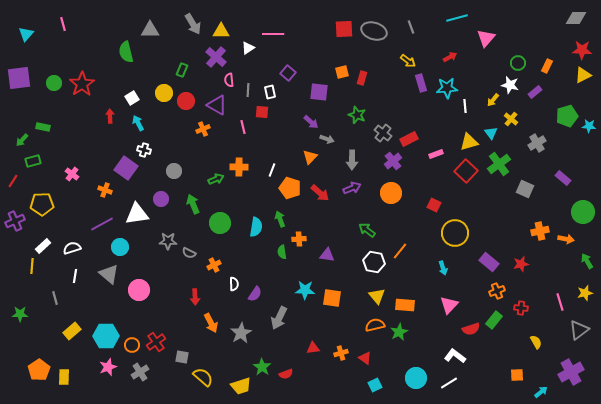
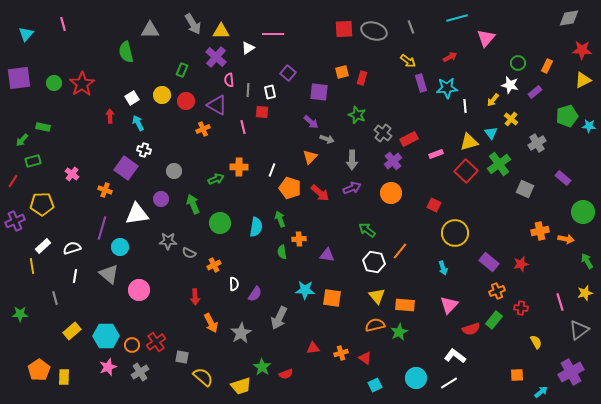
gray diamond at (576, 18): moved 7 px left; rotated 10 degrees counterclockwise
yellow triangle at (583, 75): moved 5 px down
yellow circle at (164, 93): moved 2 px left, 2 px down
purple line at (102, 224): moved 4 px down; rotated 45 degrees counterclockwise
yellow line at (32, 266): rotated 14 degrees counterclockwise
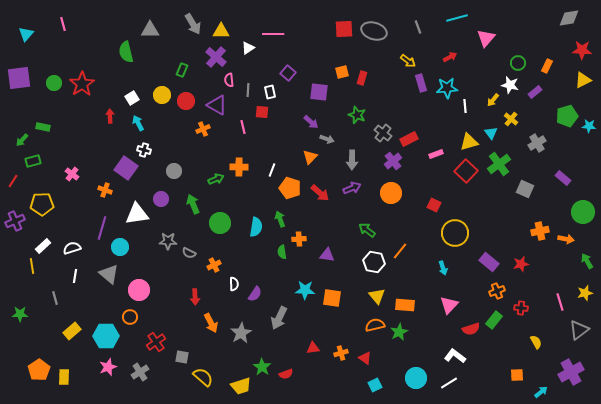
gray line at (411, 27): moved 7 px right
orange circle at (132, 345): moved 2 px left, 28 px up
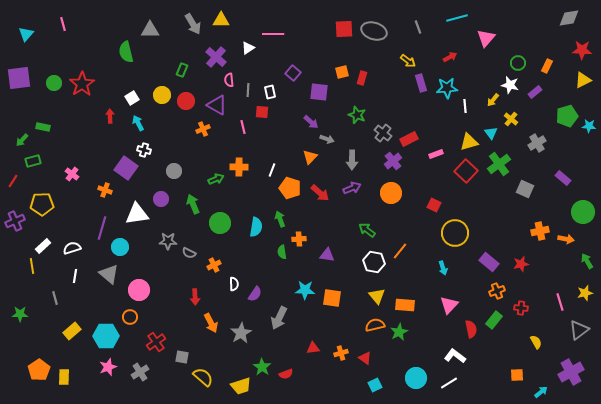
yellow triangle at (221, 31): moved 11 px up
purple square at (288, 73): moved 5 px right
red semicircle at (471, 329): rotated 84 degrees counterclockwise
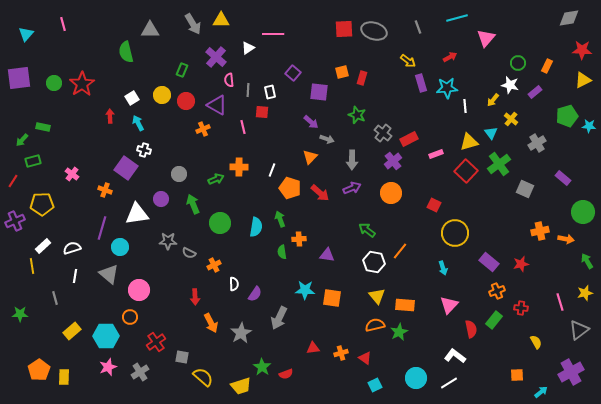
gray circle at (174, 171): moved 5 px right, 3 px down
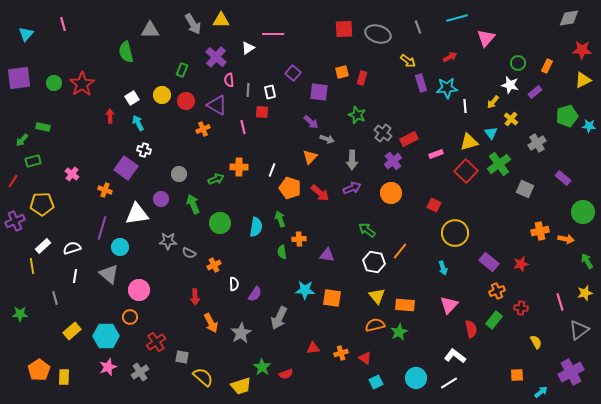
gray ellipse at (374, 31): moved 4 px right, 3 px down
yellow arrow at (493, 100): moved 2 px down
cyan square at (375, 385): moved 1 px right, 3 px up
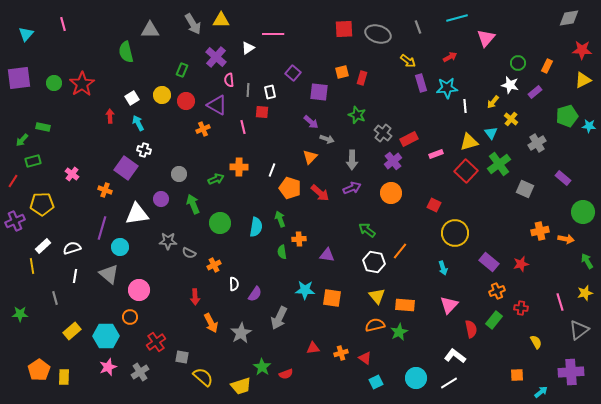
purple cross at (571, 372): rotated 25 degrees clockwise
